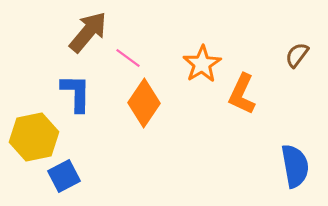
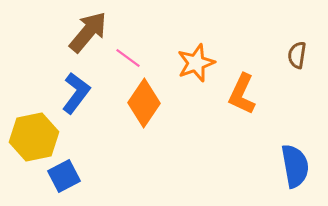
brown semicircle: rotated 28 degrees counterclockwise
orange star: moved 6 px left, 1 px up; rotated 12 degrees clockwise
blue L-shape: rotated 36 degrees clockwise
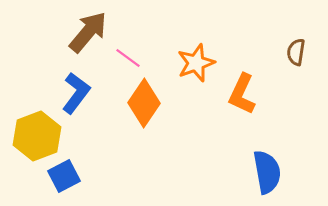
brown semicircle: moved 1 px left, 3 px up
yellow hexagon: moved 3 px right, 1 px up; rotated 9 degrees counterclockwise
blue semicircle: moved 28 px left, 6 px down
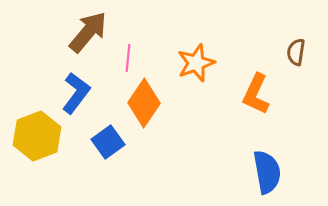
pink line: rotated 60 degrees clockwise
orange L-shape: moved 14 px right
blue square: moved 44 px right, 34 px up; rotated 8 degrees counterclockwise
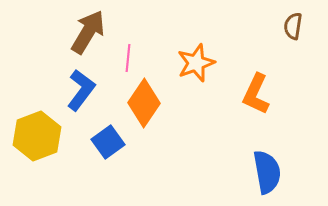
brown arrow: rotated 9 degrees counterclockwise
brown semicircle: moved 3 px left, 26 px up
blue L-shape: moved 5 px right, 3 px up
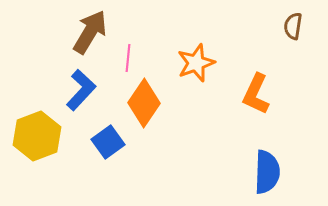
brown arrow: moved 2 px right
blue L-shape: rotated 6 degrees clockwise
blue semicircle: rotated 12 degrees clockwise
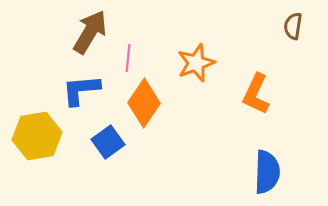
blue L-shape: rotated 138 degrees counterclockwise
yellow hexagon: rotated 12 degrees clockwise
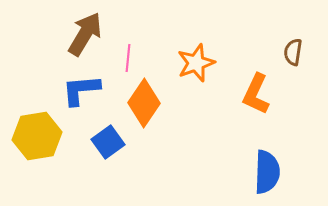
brown semicircle: moved 26 px down
brown arrow: moved 5 px left, 2 px down
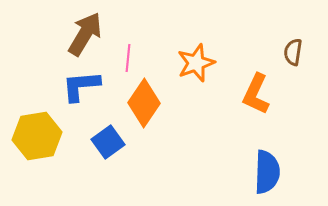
blue L-shape: moved 4 px up
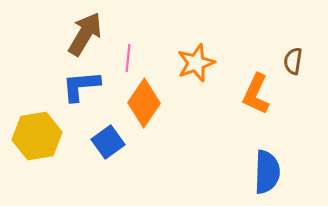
brown semicircle: moved 9 px down
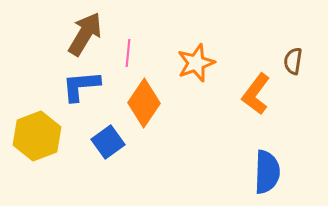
pink line: moved 5 px up
orange L-shape: rotated 12 degrees clockwise
yellow hexagon: rotated 12 degrees counterclockwise
